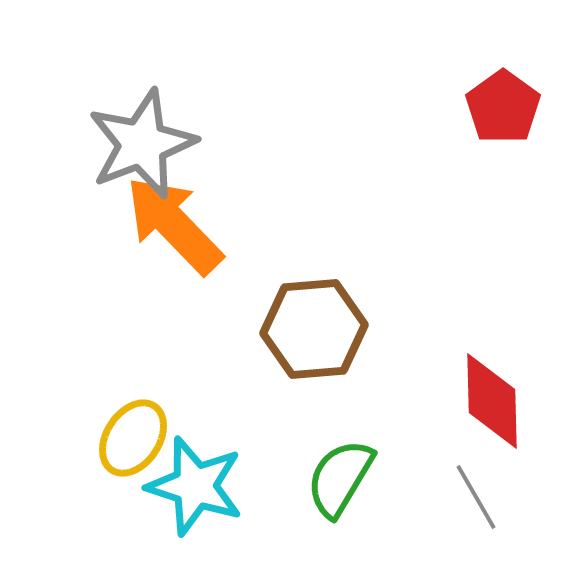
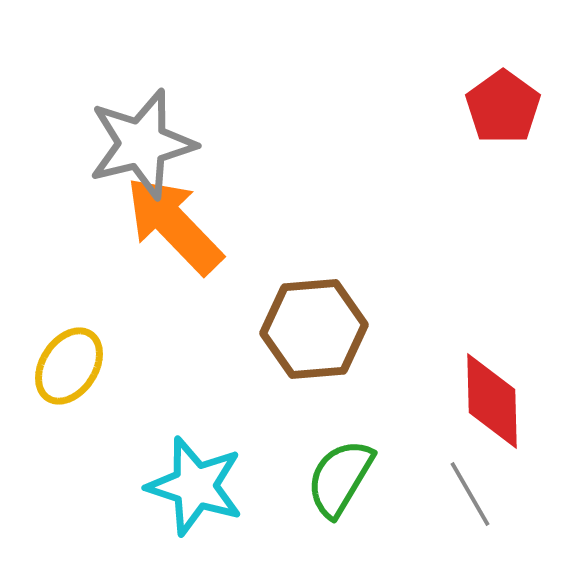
gray star: rotated 7 degrees clockwise
yellow ellipse: moved 64 px left, 72 px up
gray line: moved 6 px left, 3 px up
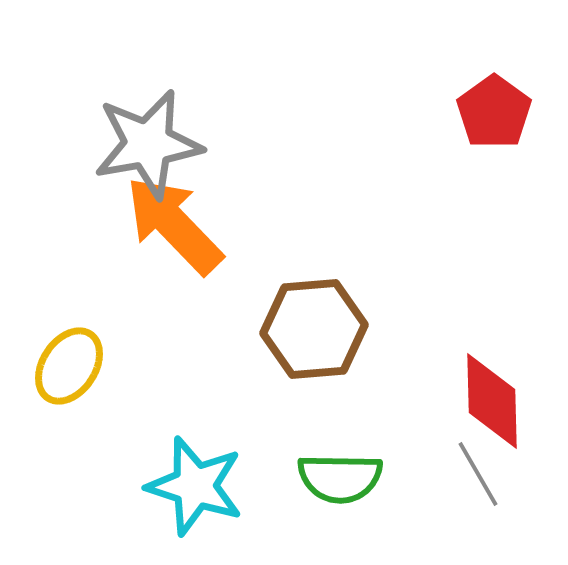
red pentagon: moved 9 px left, 5 px down
gray star: moved 6 px right; rotated 4 degrees clockwise
green semicircle: rotated 120 degrees counterclockwise
gray line: moved 8 px right, 20 px up
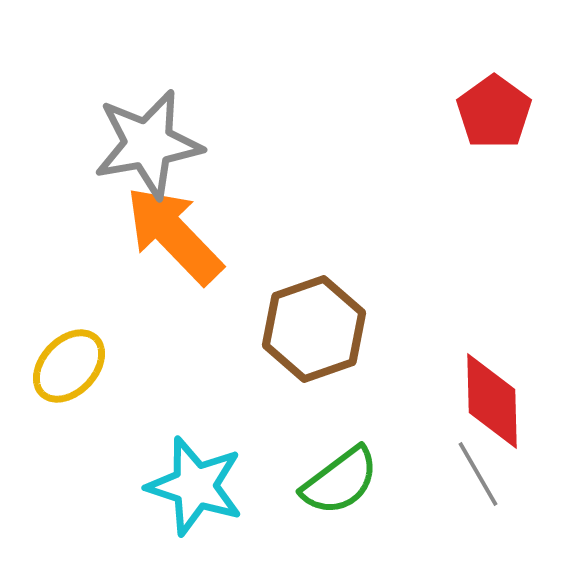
orange arrow: moved 10 px down
brown hexagon: rotated 14 degrees counterclockwise
yellow ellipse: rotated 10 degrees clockwise
green semicircle: moved 3 px down; rotated 38 degrees counterclockwise
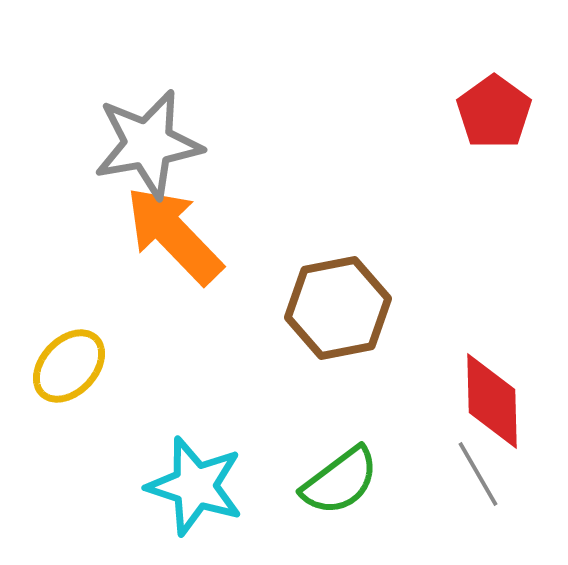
brown hexagon: moved 24 px right, 21 px up; rotated 8 degrees clockwise
